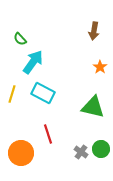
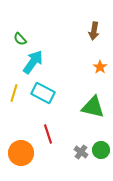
yellow line: moved 2 px right, 1 px up
green circle: moved 1 px down
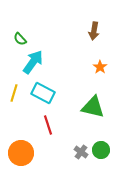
red line: moved 9 px up
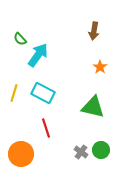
cyan arrow: moved 5 px right, 7 px up
red line: moved 2 px left, 3 px down
orange circle: moved 1 px down
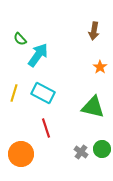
green circle: moved 1 px right, 1 px up
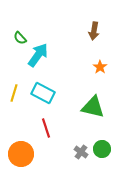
green semicircle: moved 1 px up
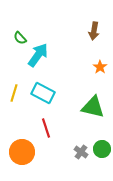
orange circle: moved 1 px right, 2 px up
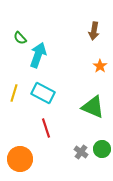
cyan arrow: rotated 15 degrees counterclockwise
orange star: moved 1 px up
green triangle: rotated 10 degrees clockwise
orange circle: moved 2 px left, 7 px down
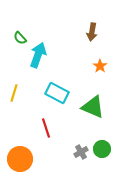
brown arrow: moved 2 px left, 1 px down
cyan rectangle: moved 14 px right
gray cross: rotated 24 degrees clockwise
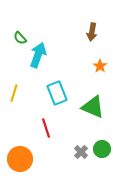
cyan rectangle: rotated 40 degrees clockwise
gray cross: rotated 16 degrees counterclockwise
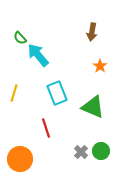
cyan arrow: rotated 60 degrees counterclockwise
green circle: moved 1 px left, 2 px down
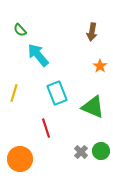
green semicircle: moved 8 px up
